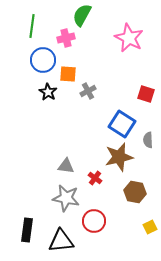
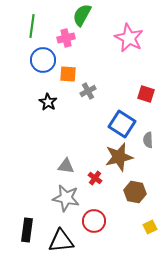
black star: moved 10 px down
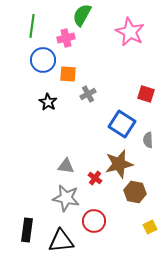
pink star: moved 1 px right, 6 px up
gray cross: moved 3 px down
brown star: moved 7 px down
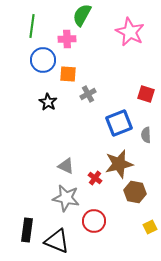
pink cross: moved 1 px right, 1 px down; rotated 12 degrees clockwise
blue square: moved 3 px left, 1 px up; rotated 36 degrees clockwise
gray semicircle: moved 2 px left, 5 px up
gray triangle: rotated 18 degrees clockwise
black triangle: moved 4 px left; rotated 28 degrees clockwise
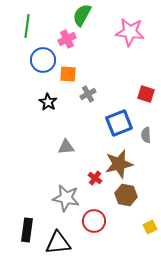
green line: moved 5 px left
pink star: rotated 20 degrees counterclockwise
pink cross: rotated 24 degrees counterclockwise
gray triangle: moved 19 px up; rotated 30 degrees counterclockwise
brown hexagon: moved 9 px left, 3 px down
black triangle: moved 1 px right, 2 px down; rotated 28 degrees counterclockwise
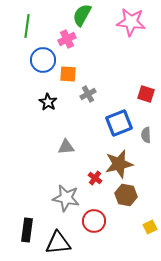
pink star: moved 1 px right, 10 px up
